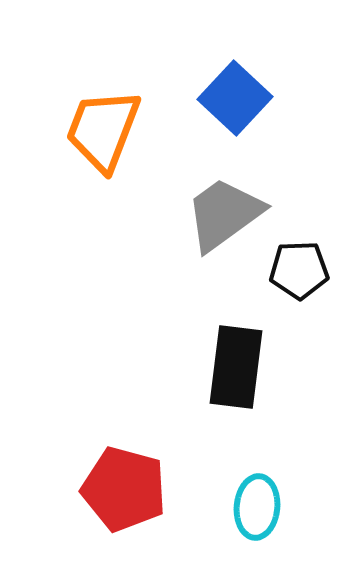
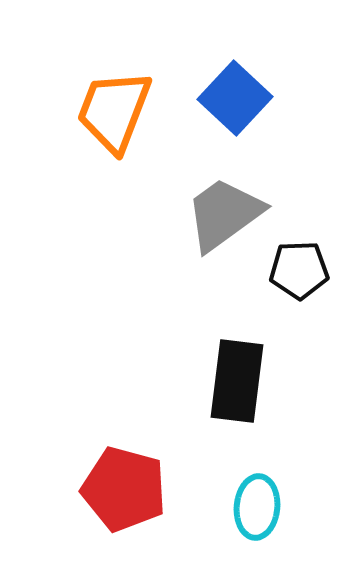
orange trapezoid: moved 11 px right, 19 px up
black rectangle: moved 1 px right, 14 px down
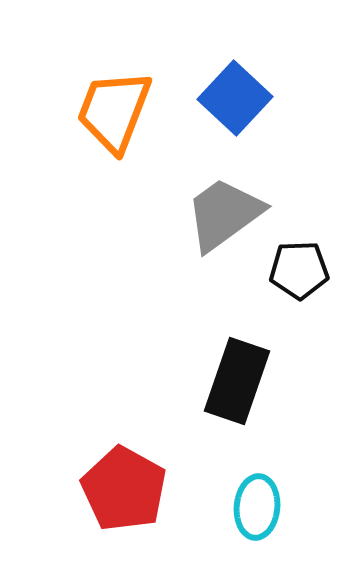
black rectangle: rotated 12 degrees clockwise
red pentagon: rotated 14 degrees clockwise
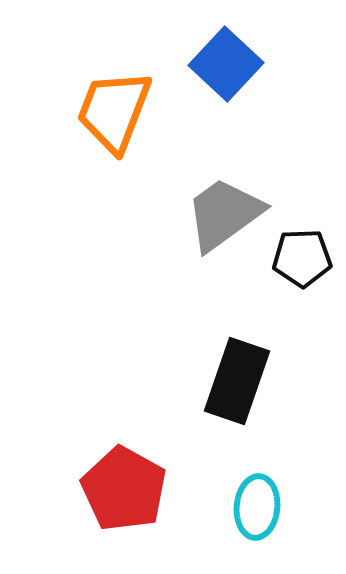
blue square: moved 9 px left, 34 px up
black pentagon: moved 3 px right, 12 px up
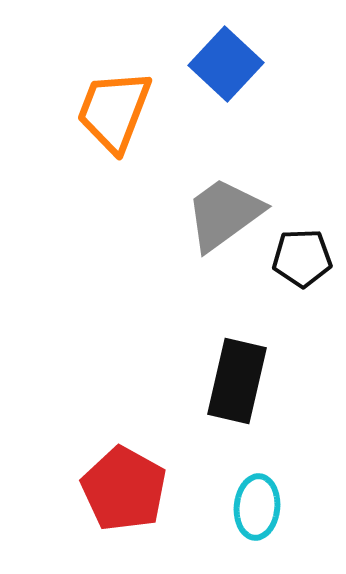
black rectangle: rotated 6 degrees counterclockwise
